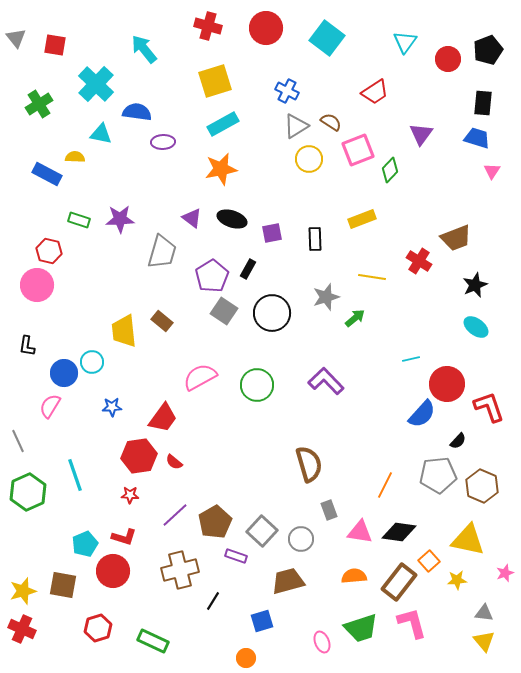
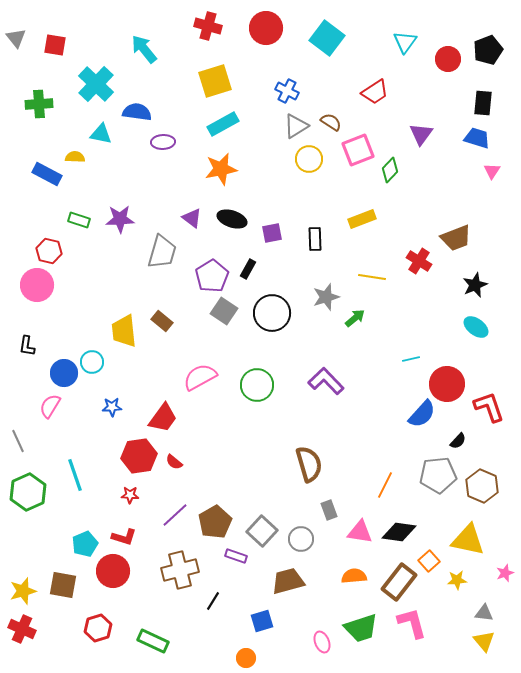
green cross at (39, 104): rotated 28 degrees clockwise
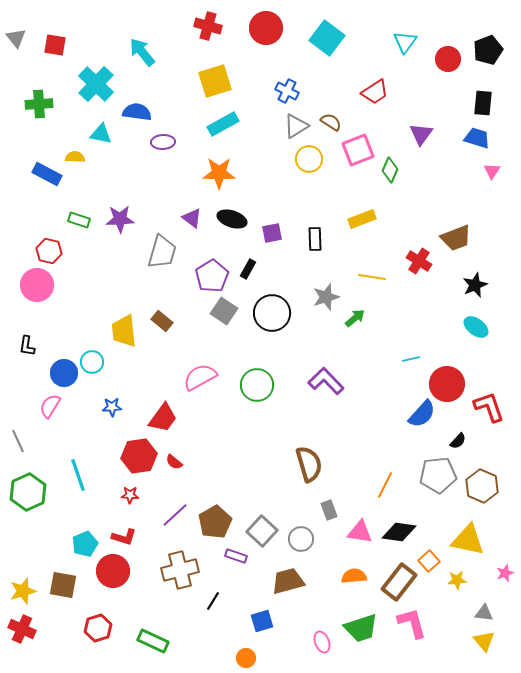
cyan arrow at (144, 49): moved 2 px left, 3 px down
orange star at (221, 169): moved 2 px left, 4 px down; rotated 12 degrees clockwise
green diamond at (390, 170): rotated 20 degrees counterclockwise
cyan line at (75, 475): moved 3 px right
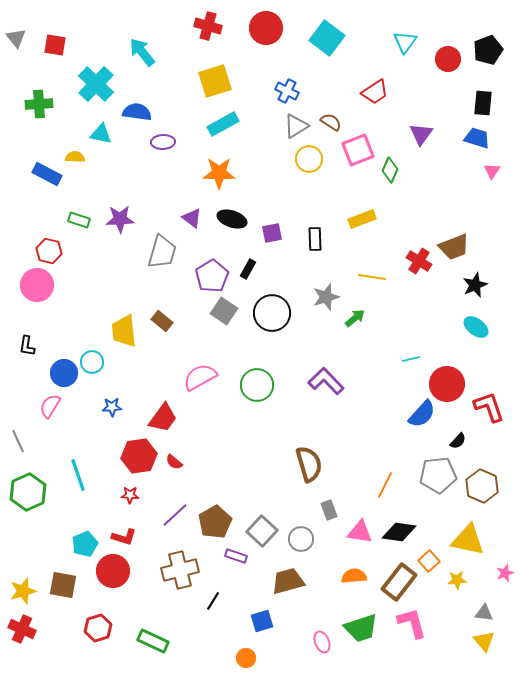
brown trapezoid at (456, 238): moved 2 px left, 9 px down
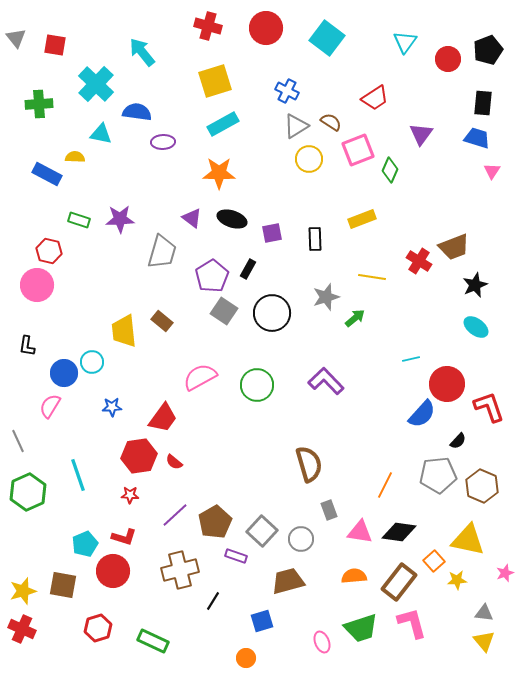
red trapezoid at (375, 92): moved 6 px down
orange square at (429, 561): moved 5 px right
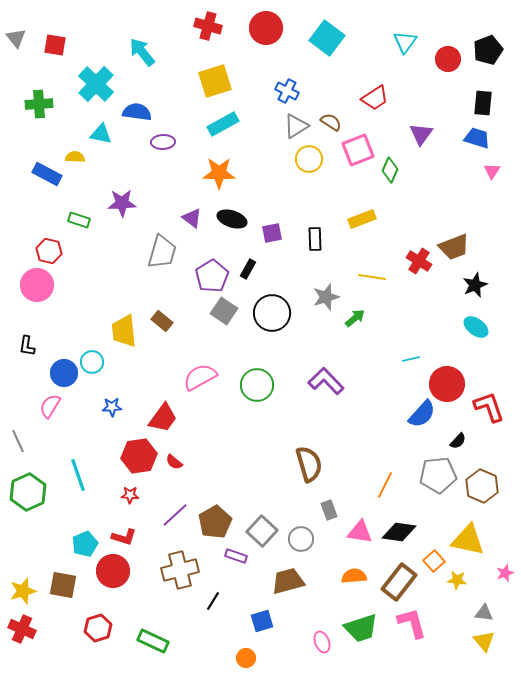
purple star at (120, 219): moved 2 px right, 16 px up
yellow star at (457, 580): rotated 12 degrees clockwise
